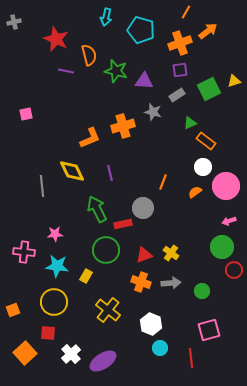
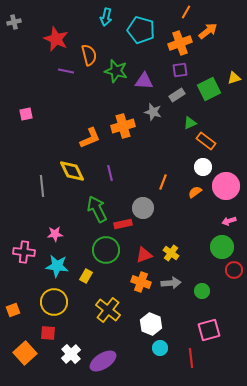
yellow triangle at (234, 81): moved 3 px up
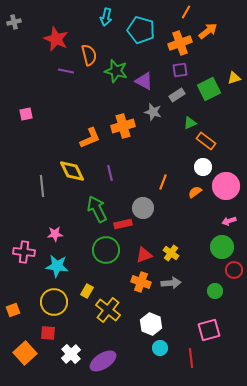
purple triangle at (144, 81): rotated 24 degrees clockwise
yellow rectangle at (86, 276): moved 1 px right, 15 px down
green circle at (202, 291): moved 13 px right
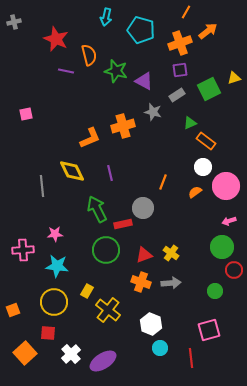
pink cross at (24, 252): moved 1 px left, 2 px up; rotated 10 degrees counterclockwise
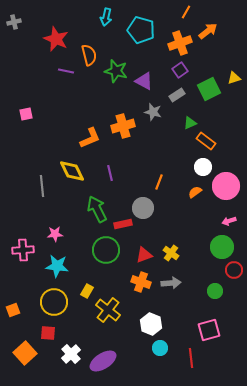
purple square at (180, 70): rotated 28 degrees counterclockwise
orange line at (163, 182): moved 4 px left
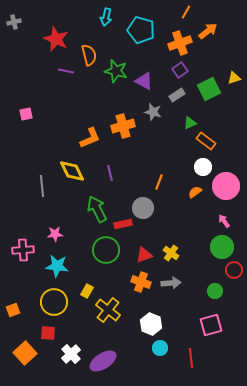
pink arrow at (229, 221): moved 5 px left; rotated 72 degrees clockwise
pink square at (209, 330): moved 2 px right, 5 px up
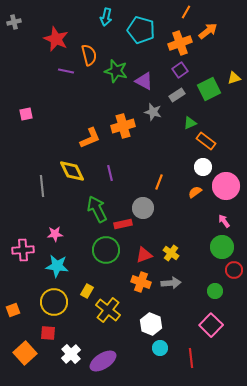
pink square at (211, 325): rotated 30 degrees counterclockwise
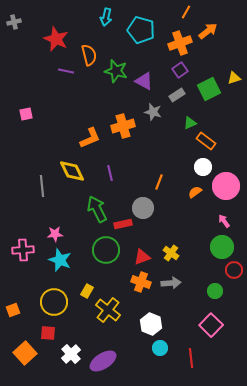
red triangle at (144, 255): moved 2 px left, 2 px down
cyan star at (57, 266): moved 3 px right, 6 px up; rotated 15 degrees clockwise
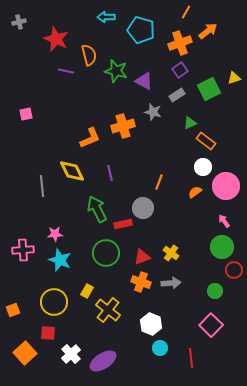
cyan arrow at (106, 17): rotated 78 degrees clockwise
gray cross at (14, 22): moved 5 px right
green circle at (106, 250): moved 3 px down
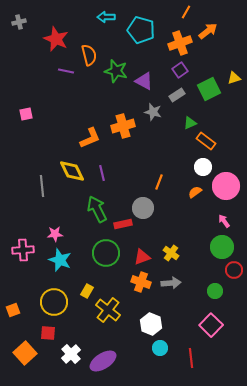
purple line at (110, 173): moved 8 px left
